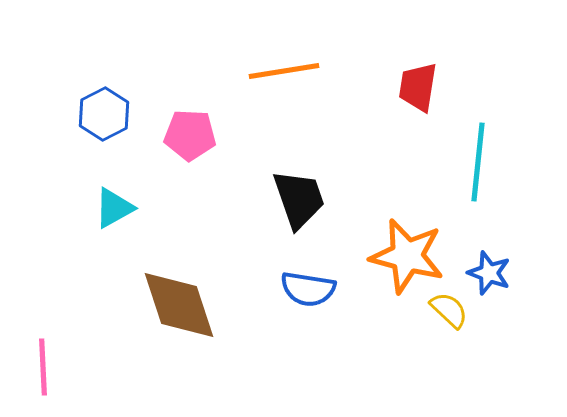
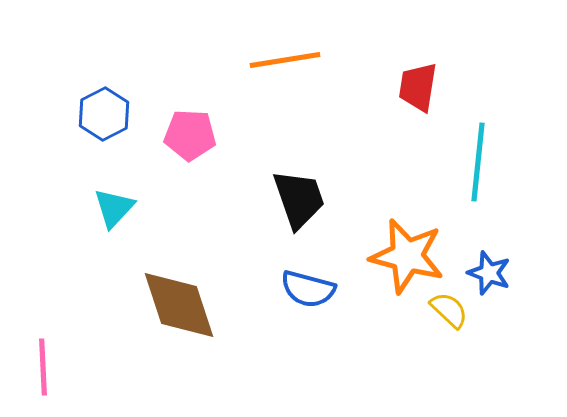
orange line: moved 1 px right, 11 px up
cyan triangle: rotated 18 degrees counterclockwise
blue semicircle: rotated 6 degrees clockwise
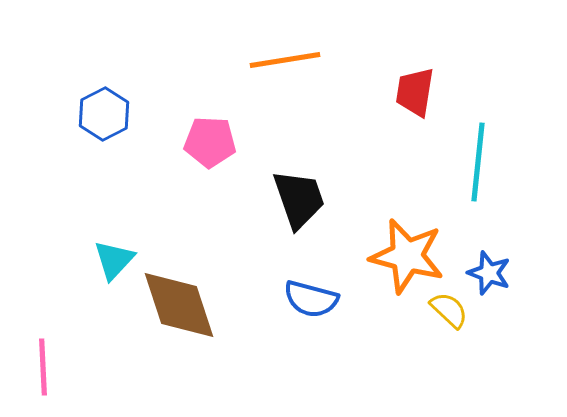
red trapezoid: moved 3 px left, 5 px down
pink pentagon: moved 20 px right, 7 px down
cyan triangle: moved 52 px down
blue semicircle: moved 3 px right, 10 px down
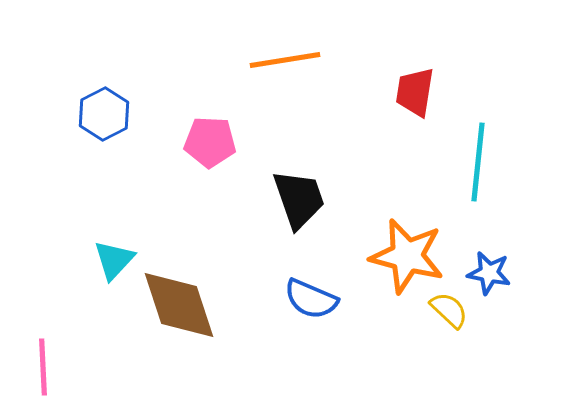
blue star: rotated 9 degrees counterclockwise
blue semicircle: rotated 8 degrees clockwise
